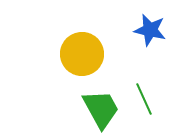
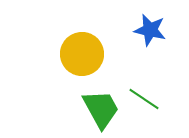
green line: rotated 32 degrees counterclockwise
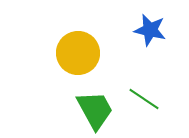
yellow circle: moved 4 px left, 1 px up
green trapezoid: moved 6 px left, 1 px down
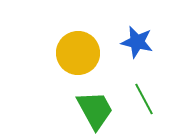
blue star: moved 13 px left, 12 px down
green line: rotated 28 degrees clockwise
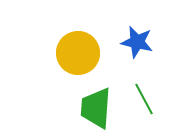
green trapezoid: moved 1 px right, 2 px up; rotated 147 degrees counterclockwise
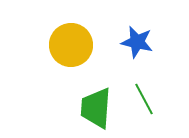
yellow circle: moved 7 px left, 8 px up
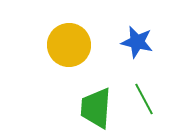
yellow circle: moved 2 px left
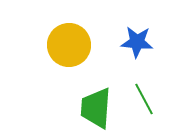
blue star: rotated 8 degrees counterclockwise
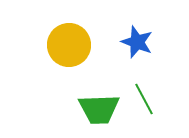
blue star: rotated 16 degrees clockwise
green trapezoid: moved 3 px right, 1 px down; rotated 96 degrees counterclockwise
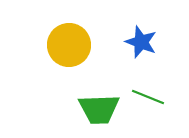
blue star: moved 4 px right
green line: moved 4 px right, 2 px up; rotated 40 degrees counterclockwise
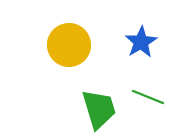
blue star: rotated 20 degrees clockwise
green trapezoid: rotated 105 degrees counterclockwise
